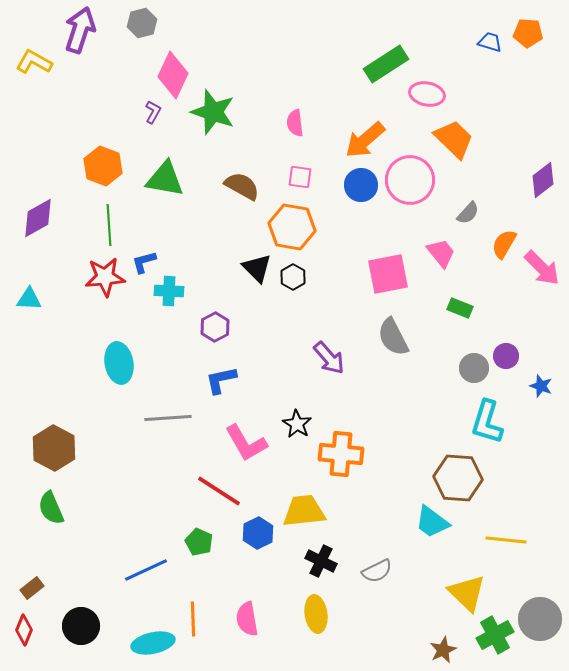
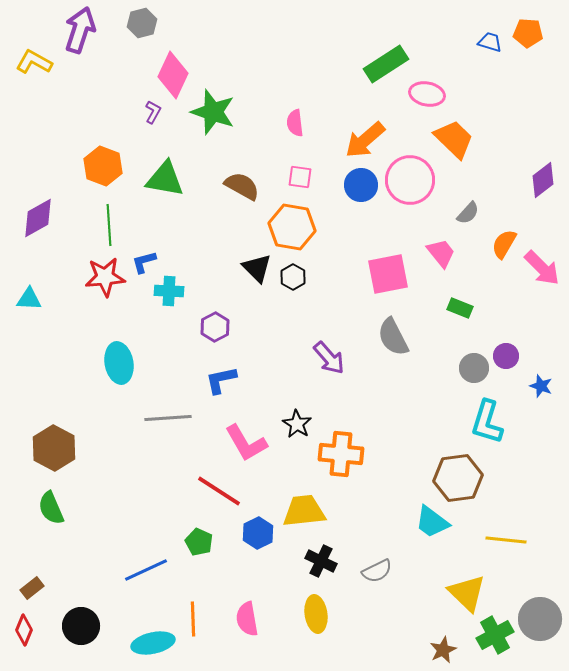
brown hexagon at (458, 478): rotated 12 degrees counterclockwise
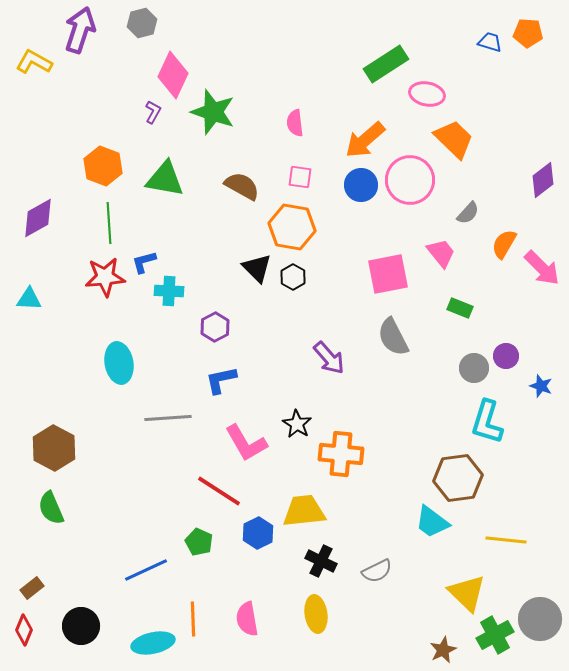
green line at (109, 225): moved 2 px up
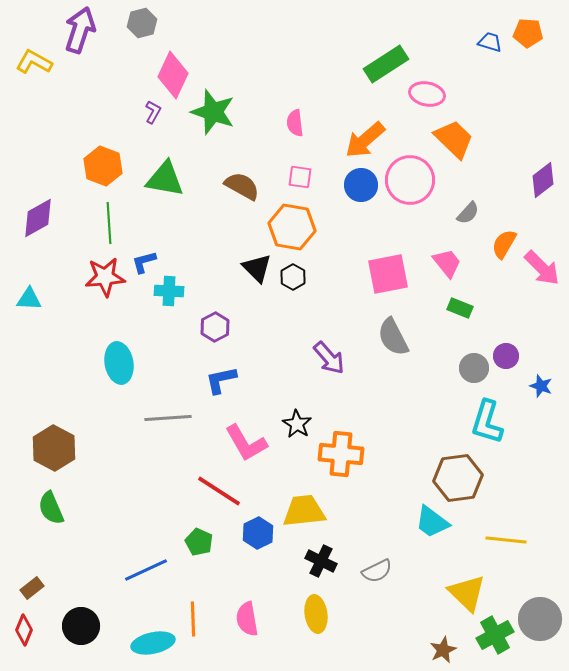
pink trapezoid at (441, 253): moved 6 px right, 10 px down
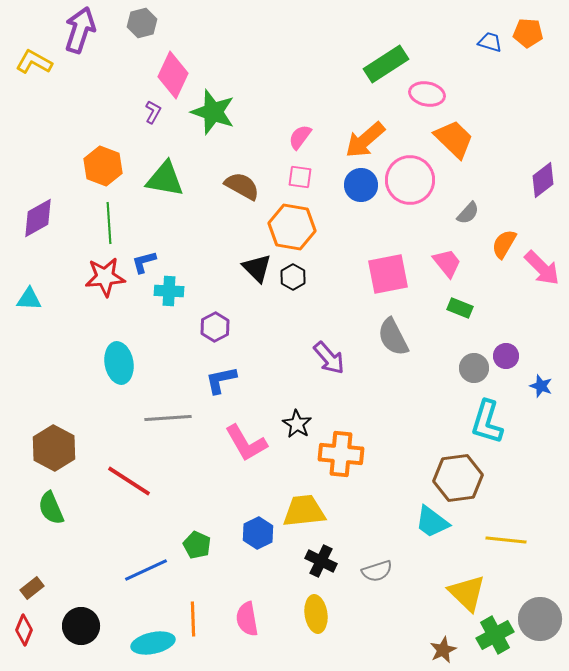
pink semicircle at (295, 123): moved 5 px right, 14 px down; rotated 44 degrees clockwise
red line at (219, 491): moved 90 px left, 10 px up
green pentagon at (199, 542): moved 2 px left, 3 px down
gray semicircle at (377, 571): rotated 8 degrees clockwise
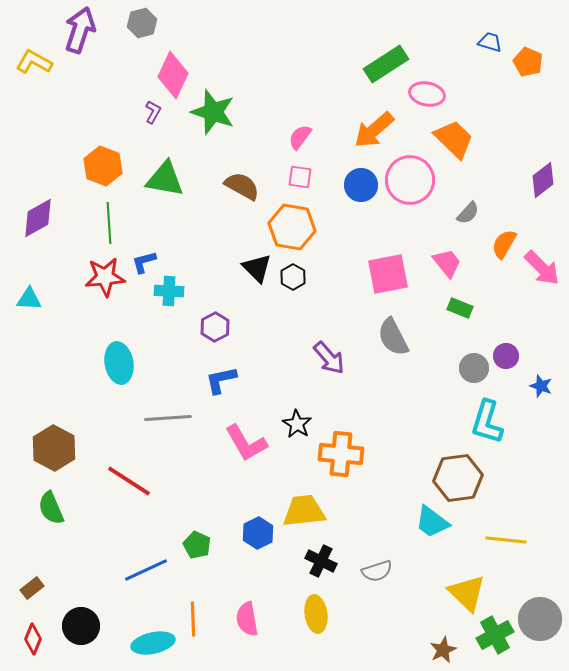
orange pentagon at (528, 33): moved 29 px down; rotated 20 degrees clockwise
orange arrow at (365, 140): moved 9 px right, 10 px up
red diamond at (24, 630): moved 9 px right, 9 px down
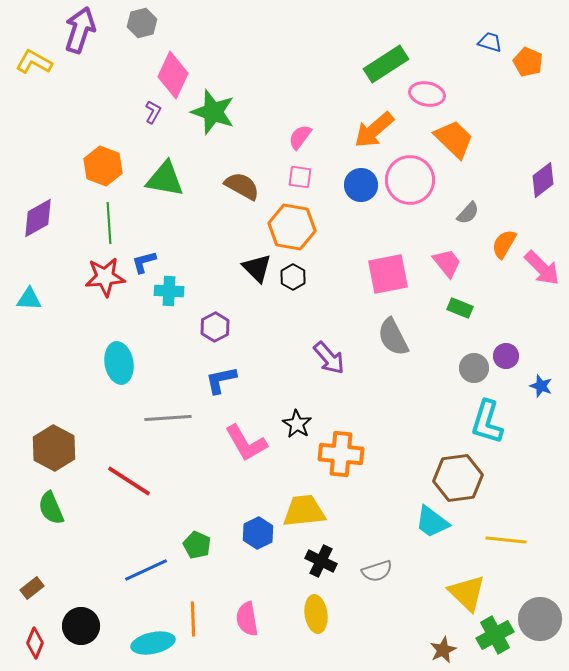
red diamond at (33, 639): moved 2 px right, 4 px down
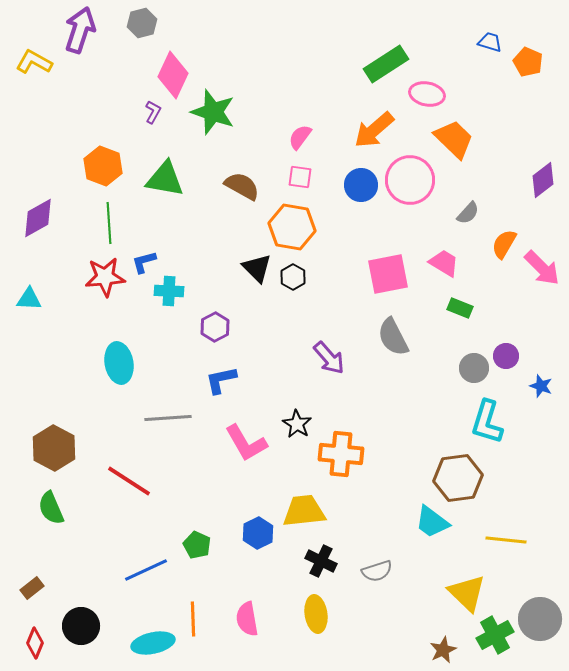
pink trapezoid at (447, 263): moved 3 px left; rotated 20 degrees counterclockwise
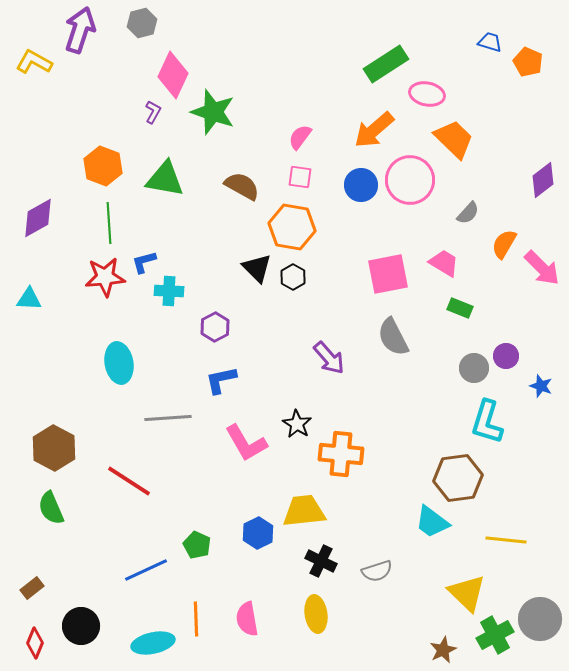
orange line at (193, 619): moved 3 px right
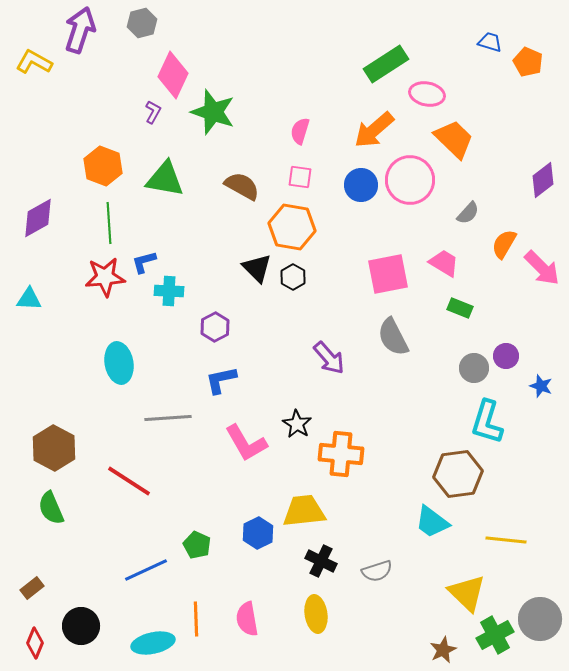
pink semicircle at (300, 137): moved 6 px up; rotated 20 degrees counterclockwise
brown hexagon at (458, 478): moved 4 px up
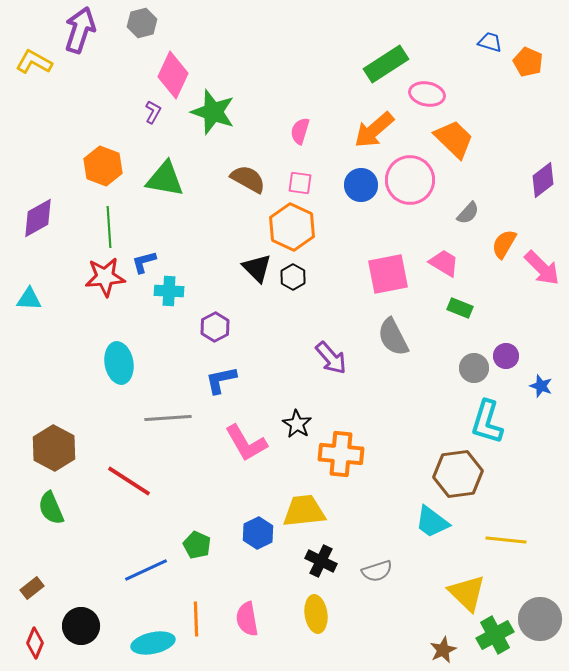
pink square at (300, 177): moved 6 px down
brown semicircle at (242, 186): moved 6 px right, 7 px up
green line at (109, 223): moved 4 px down
orange hexagon at (292, 227): rotated 15 degrees clockwise
purple arrow at (329, 358): moved 2 px right
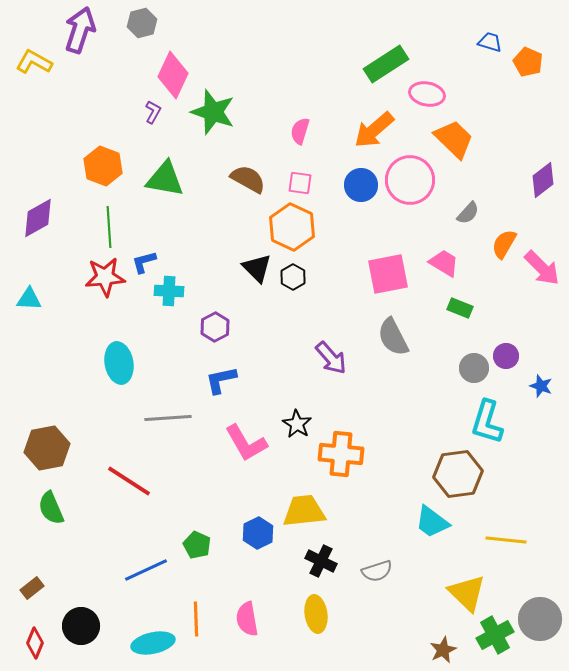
brown hexagon at (54, 448): moved 7 px left; rotated 21 degrees clockwise
